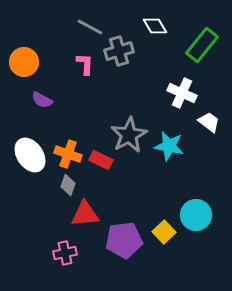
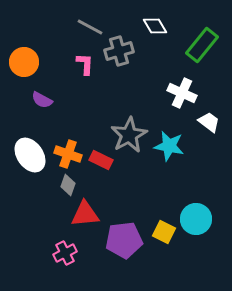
cyan circle: moved 4 px down
yellow square: rotated 20 degrees counterclockwise
pink cross: rotated 15 degrees counterclockwise
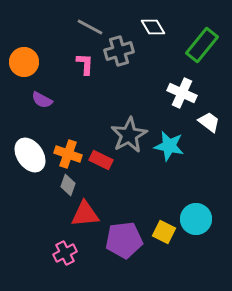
white diamond: moved 2 px left, 1 px down
